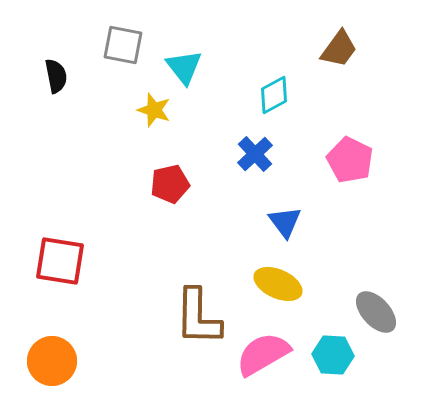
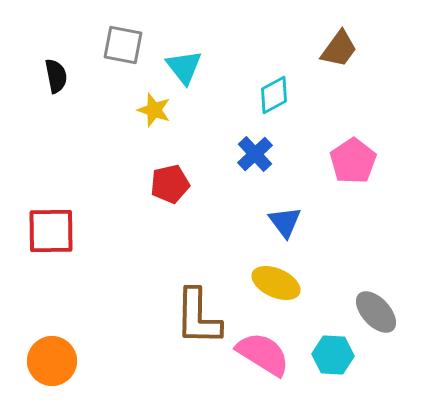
pink pentagon: moved 3 px right, 1 px down; rotated 12 degrees clockwise
red square: moved 9 px left, 30 px up; rotated 10 degrees counterclockwise
yellow ellipse: moved 2 px left, 1 px up
pink semicircle: rotated 62 degrees clockwise
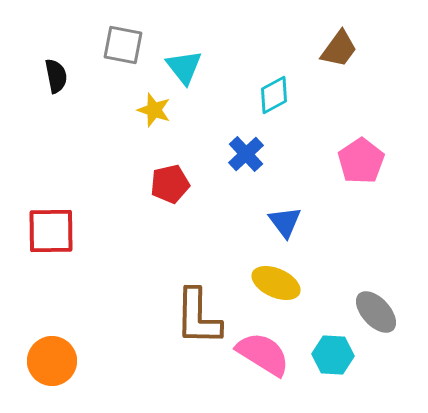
blue cross: moved 9 px left
pink pentagon: moved 8 px right
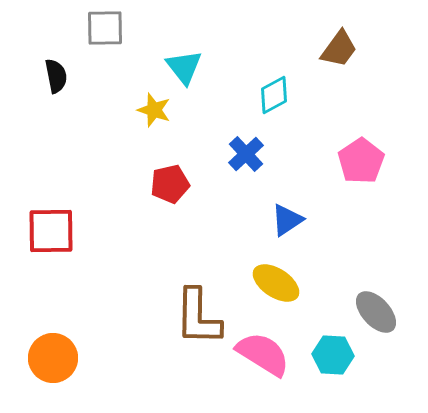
gray square: moved 18 px left, 17 px up; rotated 12 degrees counterclockwise
blue triangle: moved 2 px right, 2 px up; rotated 33 degrees clockwise
yellow ellipse: rotated 9 degrees clockwise
orange circle: moved 1 px right, 3 px up
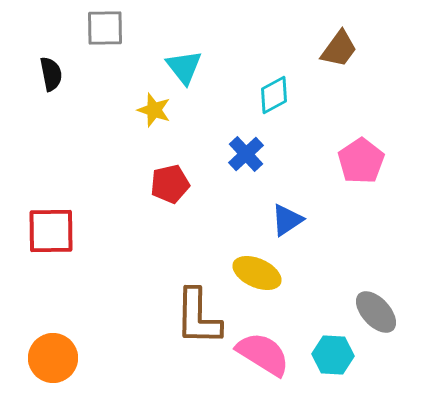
black semicircle: moved 5 px left, 2 px up
yellow ellipse: moved 19 px left, 10 px up; rotated 9 degrees counterclockwise
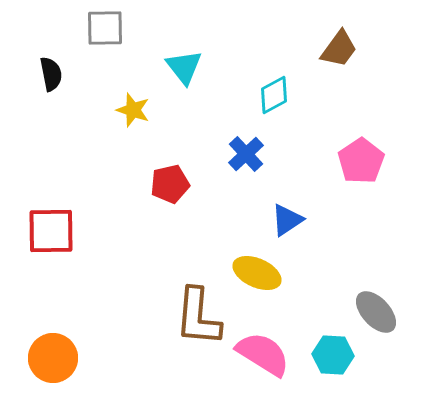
yellow star: moved 21 px left
brown L-shape: rotated 4 degrees clockwise
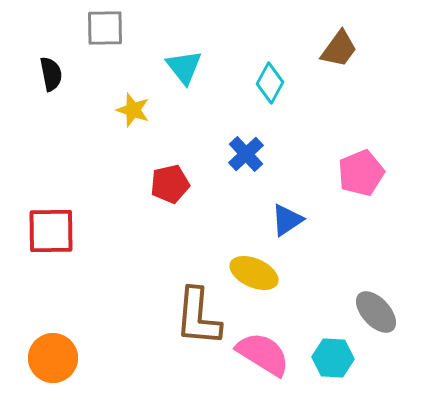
cyan diamond: moved 4 px left, 12 px up; rotated 33 degrees counterclockwise
pink pentagon: moved 12 px down; rotated 12 degrees clockwise
yellow ellipse: moved 3 px left
cyan hexagon: moved 3 px down
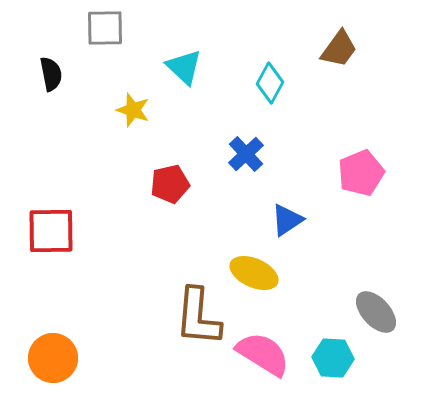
cyan triangle: rotated 9 degrees counterclockwise
